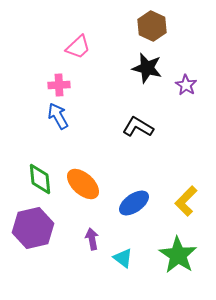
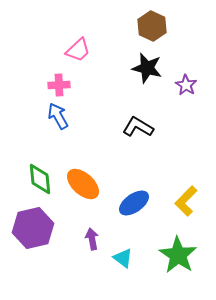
pink trapezoid: moved 3 px down
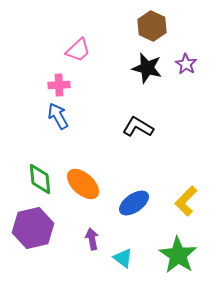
purple star: moved 21 px up
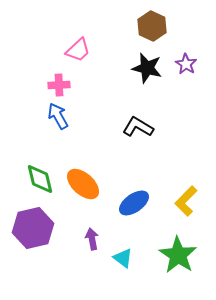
green diamond: rotated 8 degrees counterclockwise
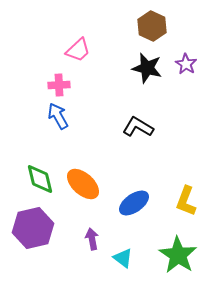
yellow L-shape: rotated 24 degrees counterclockwise
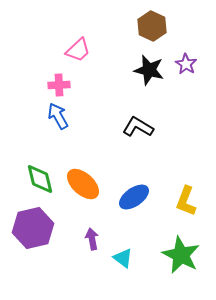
black star: moved 2 px right, 2 px down
blue ellipse: moved 6 px up
green star: moved 3 px right; rotated 6 degrees counterclockwise
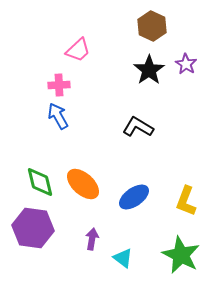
black star: rotated 24 degrees clockwise
green diamond: moved 3 px down
purple hexagon: rotated 21 degrees clockwise
purple arrow: rotated 20 degrees clockwise
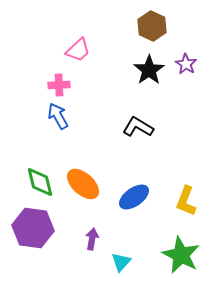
cyan triangle: moved 2 px left, 4 px down; rotated 35 degrees clockwise
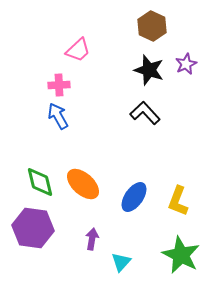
purple star: rotated 15 degrees clockwise
black star: rotated 20 degrees counterclockwise
black L-shape: moved 7 px right, 14 px up; rotated 16 degrees clockwise
blue ellipse: rotated 20 degrees counterclockwise
yellow L-shape: moved 8 px left
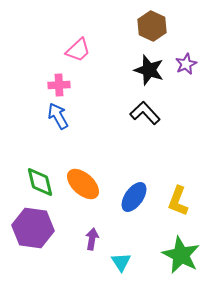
cyan triangle: rotated 15 degrees counterclockwise
